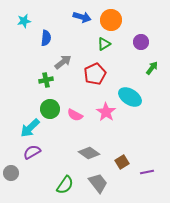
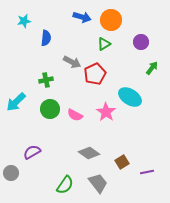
gray arrow: moved 9 px right; rotated 66 degrees clockwise
cyan arrow: moved 14 px left, 26 px up
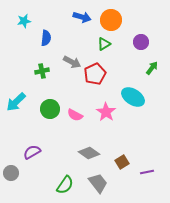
green cross: moved 4 px left, 9 px up
cyan ellipse: moved 3 px right
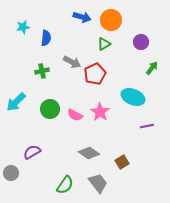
cyan star: moved 1 px left, 6 px down
cyan ellipse: rotated 10 degrees counterclockwise
pink star: moved 6 px left
purple line: moved 46 px up
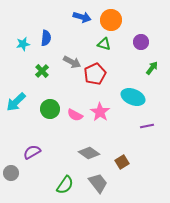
cyan star: moved 17 px down
green triangle: rotated 48 degrees clockwise
green cross: rotated 32 degrees counterclockwise
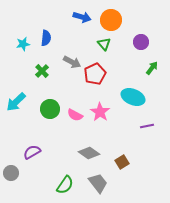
green triangle: rotated 32 degrees clockwise
